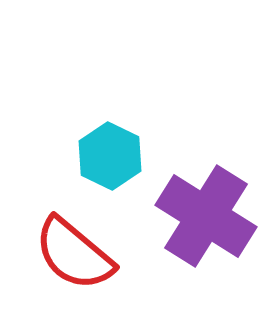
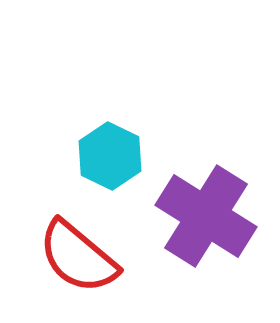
red semicircle: moved 4 px right, 3 px down
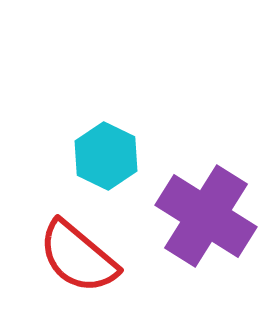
cyan hexagon: moved 4 px left
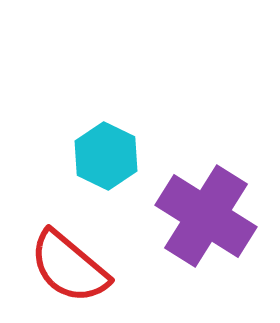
red semicircle: moved 9 px left, 10 px down
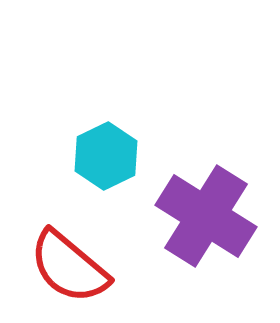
cyan hexagon: rotated 8 degrees clockwise
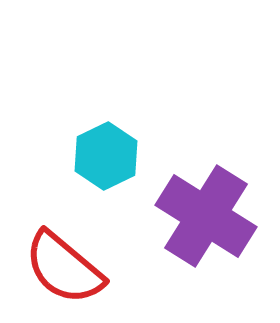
red semicircle: moved 5 px left, 1 px down
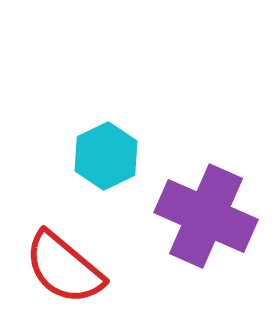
purple cross: rotated 8 degrees counterclockwise
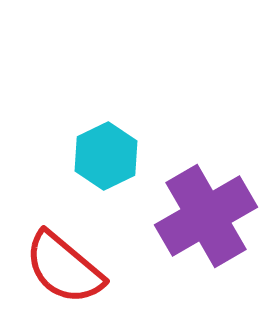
purple cross: rotated 36 degrees clockwise
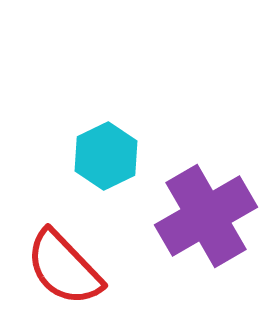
red semicircle: rotated 6 degrees clockwise
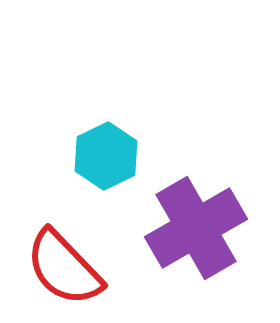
purple cross: moved 10 px left, 12 px down
